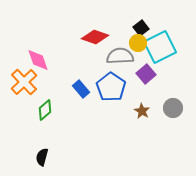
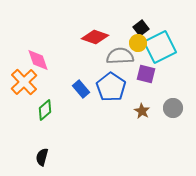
purple square: rotated 36 degrees counterclockwise
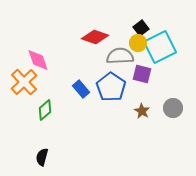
purple square: moved 4 px left
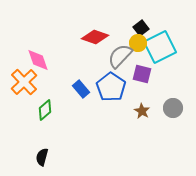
gray semicircle: rotated 44 degrees counterclockwise
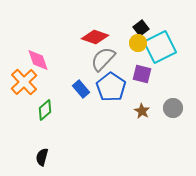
gray semicircle: moved 17 px left, 3 px down
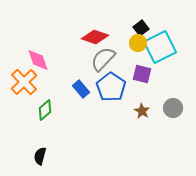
black semicircle: moved 2 px left, 1 px up
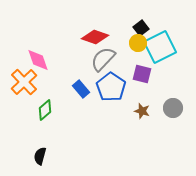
brown star: rotated 14 degrees counterclockwise
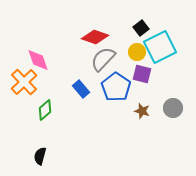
yellow circle: moved 1 px left, 9 px down
blue pentagon: moved 5 px right
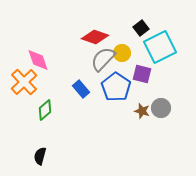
yellow circle: moved 15 px left, 1 px down
gray circle: moved 12 px left
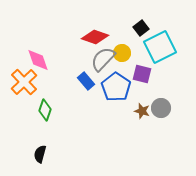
blue rectangle: moved 5 px right, 8 px up
green diamond: rotated 30 degrees counterclockwise
black semicircle: moved 2 px up
